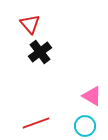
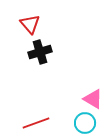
black cross: rotated 20 degrees clockwise
pink triangle: moved 1 px right, 3 px down
cyan circle: moved 3 px up
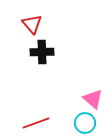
red triangle: moved 2 px right
black cross: moved 2 px right; rotated 15 degrees clockwise
pink triangle: rotated 10 degrees clockwise
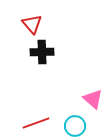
cyan circle: moved 10 px left, 3 px down
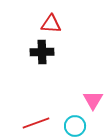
red triangle: moved 19 px right; rotated 45 degrees counterclockwise
pink triangle: moved 1 px down; rotated 20 degrees clockwise
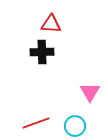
pink triangle: moved 3 px left, 8 px up
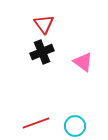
red triangle: moved 7 px left; rotated 50 degrees clockwise
black cross: rotated 20 degrees counterclockwise
pink triangle: moved 7 px left, 30 px up; rotated 25 degrees counterclockwise
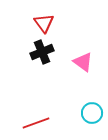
red triangle: moved 1 px up
cyan circle: moved 17 px right, 13 px up
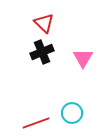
red triangle: rotated 10 degrees counterclockwise
pink triangle: moved 4 px up; rotated 25 degrees clockwise
cyan circle: moved 20 px left
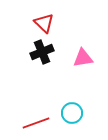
pink triangle: rotated 50 degrees clockwise
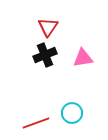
red triangle: moved 4 px right, 4 px down; rotated 20 degrees clockwise
black cross: moved 3 px right, 3 px down
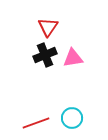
pink triangle: moved 10 px left
cyan circle: moved 5 px down
